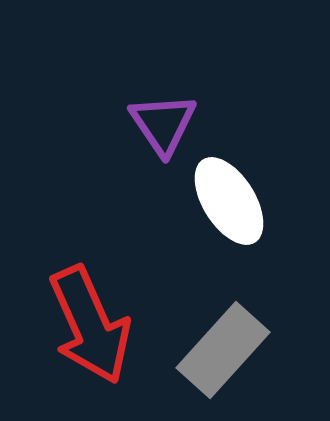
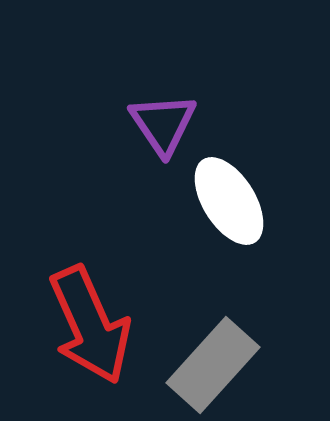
gray rectangle: moved 10 px left, 15 px down
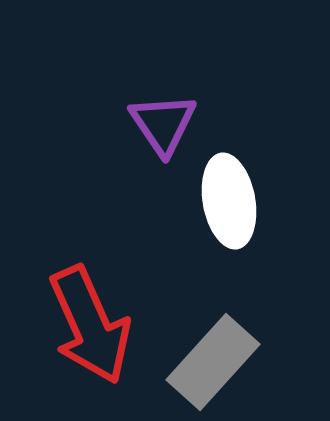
white ellipse: rotated 22 degrees clockwise
gray rectangle: moved 3 px up
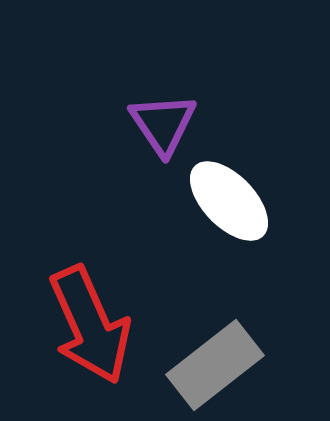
white ellipse: rotated 34 degrees counterclockwise
gray rectangle: moved 2 px right, 3 px down; rotated 10 degrees clockwise
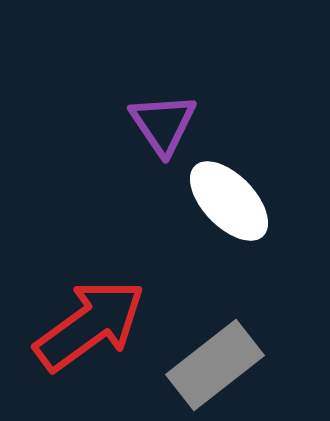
red arrow: rotated 102 degrees counterclockwise
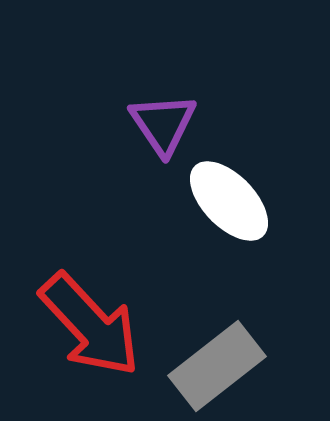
red arrow: rotated 83 degrees clockwise
gray rectangle: moved 2 px right, 1 px down
